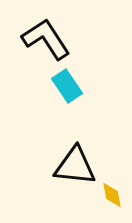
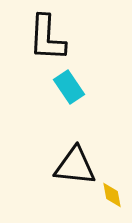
black L-shape: moved 1 px right, 1 px up; rotated 144 degrees counterclockwise
cyan rectangle: moved 2 px right, 1 px down
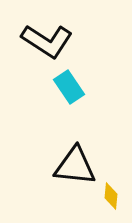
black L-shape: moved 3 px down; rotated 60 degrees counterclockwise
yellow diamond: moved 1 px left, 1 px down; rotated 16 degrees clockwise
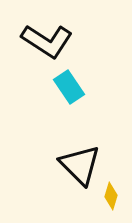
black triangle: moved 5 px right, 1 px up; rotated 39 degrees clockwise
yellow diamond: rotated 12 degrees clockwise
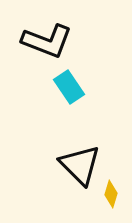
black L-shape: rotated 12 degrees counterclockwise
yellow diamond: moved 2 px up
